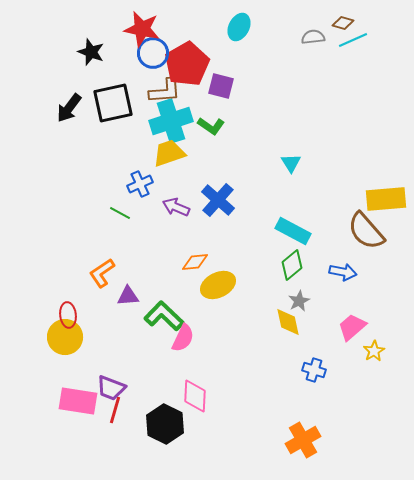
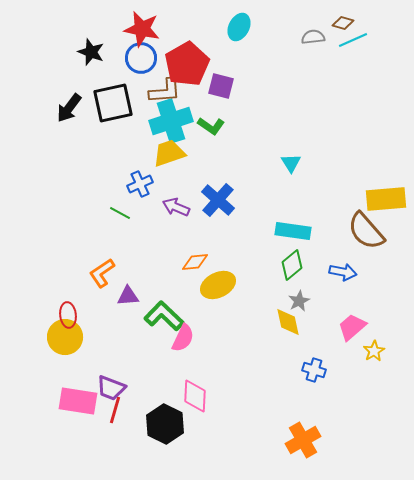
blue circle at (153, 53): moved 12 px left, 5 px down
cyan rectangle at (293, 231): rotated 20 degrees counterclockwise
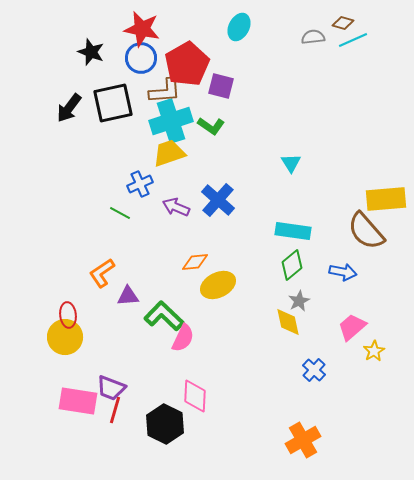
blue cross at (314, 370): rotated 25 degrees clockwise
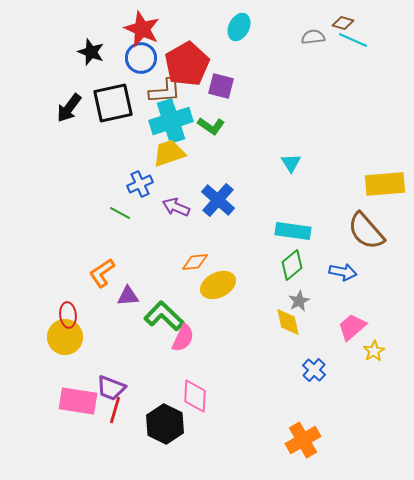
red star at (142, 29): rotated 12 degrees clockwise
cyan line at (353, 40): rotated 48 degrees clockwise
yellow rectangle at (386, 199): moved 1 px left, 15 px up
